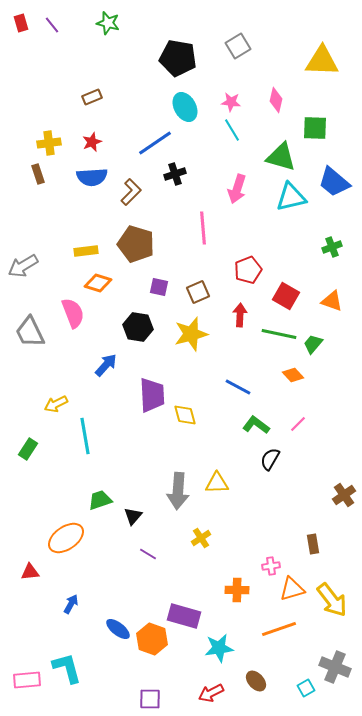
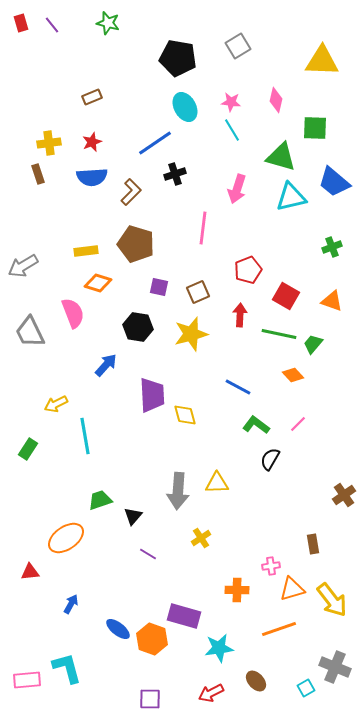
pink line at (203, 228): rotated 12 degrees clockwise
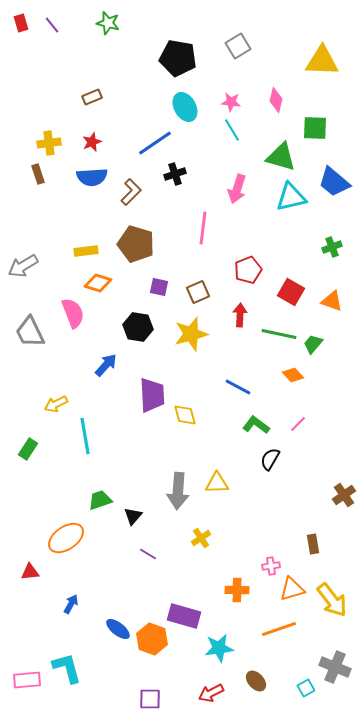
red square at (286, 296): moved 5 px right, 4 px up
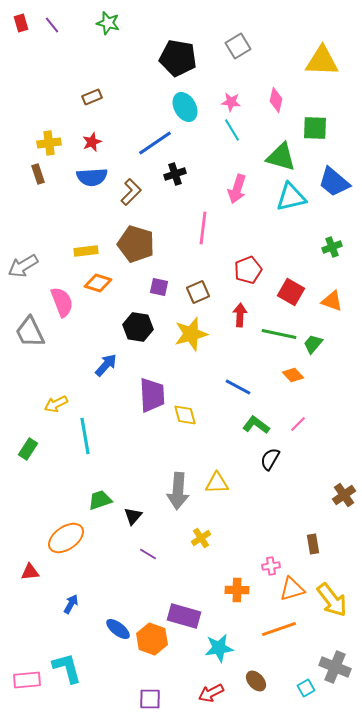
pink semicircle at (73, 313): moved 11 px left, 11 px up
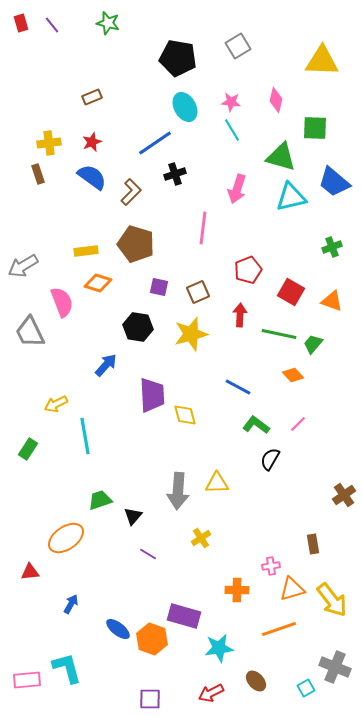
blue semicircle at (92, 177): rotated 140 degrees counterclockwise
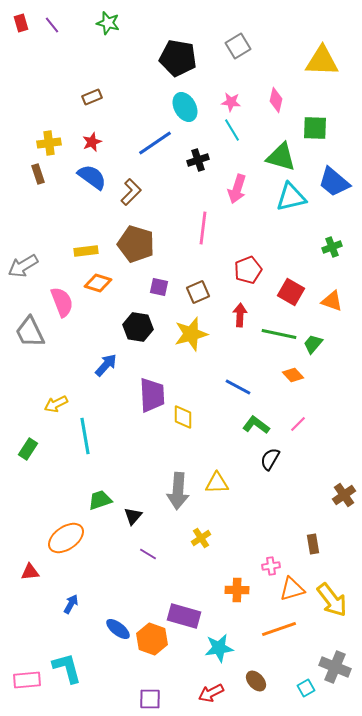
black cross at (175, 174): moved 23 px right, 14 px up
yellow diamond at (185, 415): moved 2 px left, 2 px down; rotated 15 degrees clockwise
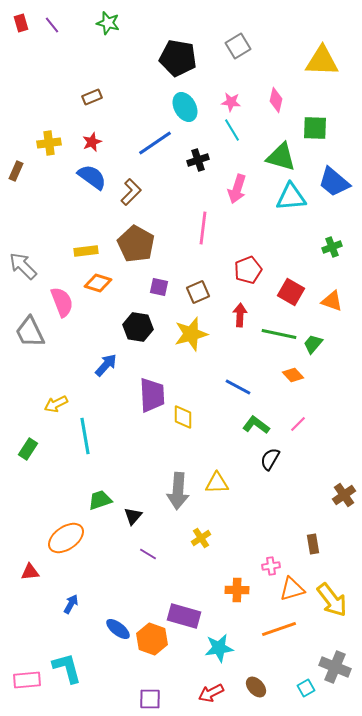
brown rectangle at (38, 174): moved 22 px left, 3 px up; rotated 42 degrees clockwise
cyan triangle at (291, 197): rotated 8 degrees clockwise
brown pentagon at (136, 244): rotated 12 degrees clockwise
gray arrow at (23, 266): rotated 76 degrees clockwise
brown ellipse at (256, 681): moved 6 px down
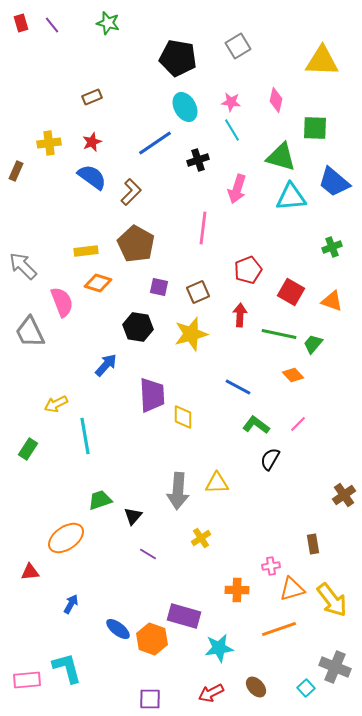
cyan square at (306, 688): rotated 12 degrees counterclockwise
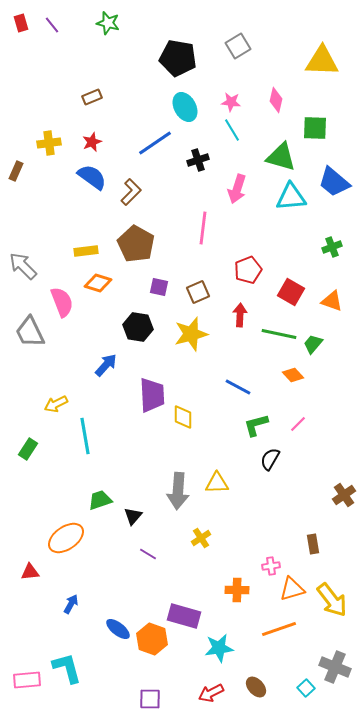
green L-shape at (256, 425): rotated 52 degrees counterclockwise
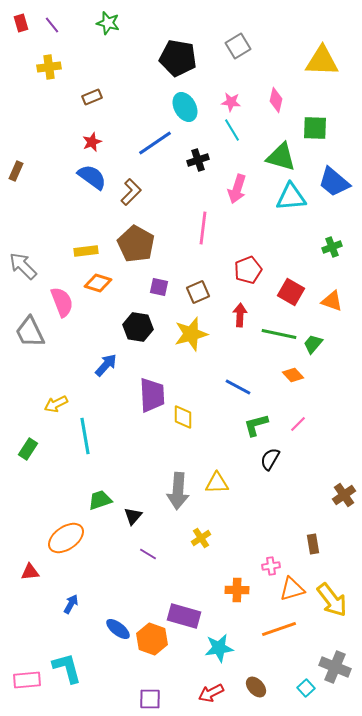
yellow cross at (49, 143): moved 76 px up
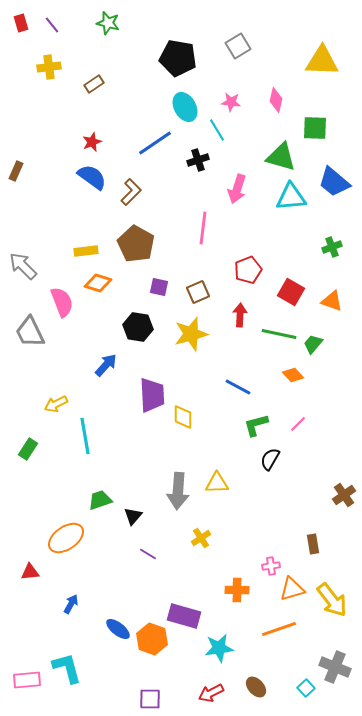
brown rectangle at (92, 97): moved 2 px right, 13 px up; rotated 12 degrees counterclockwise
cyan line at (232, 130): moved 15 px left
